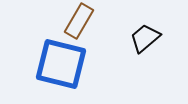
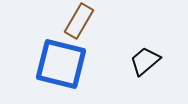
black trapezoid: moved 23 px down
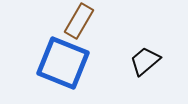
blue square: moved 2 px right, 1 px up; rotated 8 degrees clockwise
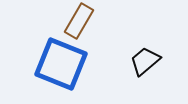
blue square: moved 2 px left, 1 px down
